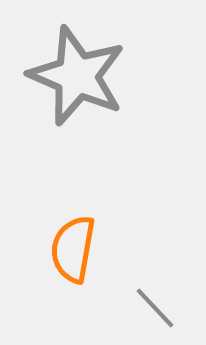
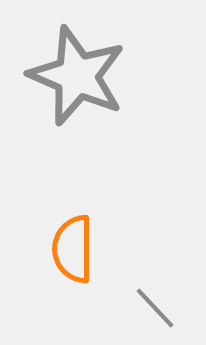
orange semicircle: rotated 10 degrees counterclockwise
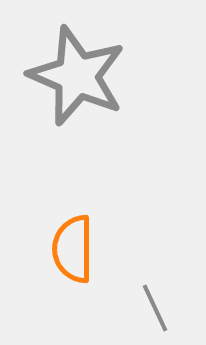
gray line: rotated 18 degrees clockwise
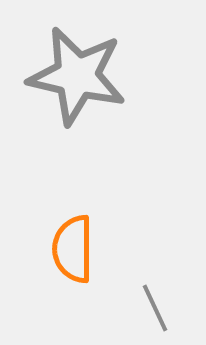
gray star: rotated 10 degrees counterclockwise
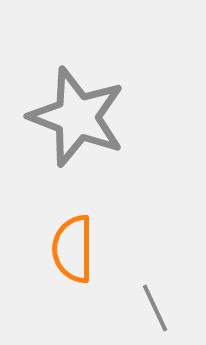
gray star: moved 41 px down; rotated 8 degrees clockwise
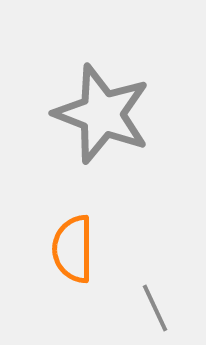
gray star: moved 25 px right, 3 px up
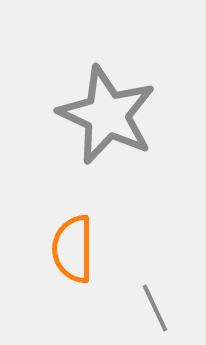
gray star: moved 5 px right, 1 px down; rotated 4 degrees clockwise
